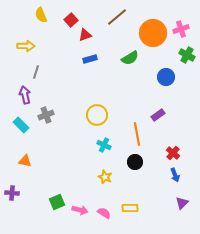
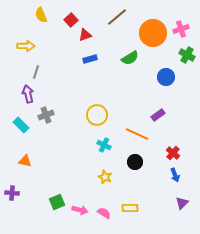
purple arrow: moved 3 px right, 1 px up
orange line: rotated 55 degrees counterclockwise
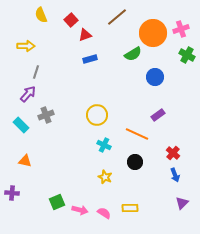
green semicircle: moved 3 px right, 4 px up
blue circle: moved 11 px left
purple arrow: rotated 54 degrees clockwise
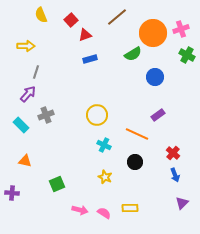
green square: moved 18 px up
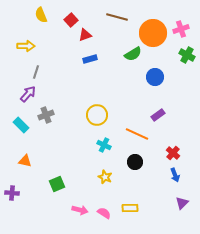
brown line: rotated 55 degrees clockwise
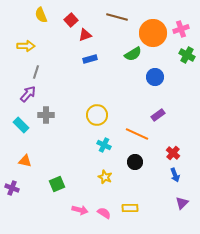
gray cross: rotated 21 degrees clockwise
purple cross: moved 5 px up; rotated 16 degrees clockwise
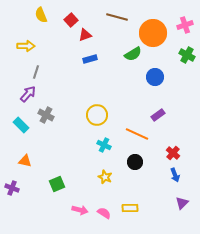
pink cross: moved 4 px right, 4 px up
gray cross: rotated 28 degrees clockwise
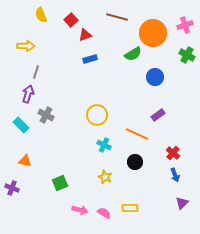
purple arrow: rotated 24 degrees counterclockwise
green square: moved 3 px right, 1 px up
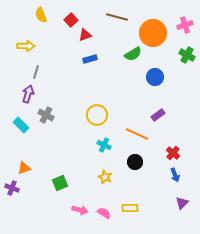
orange triangle: moved 1 px left, 7 px down; rotated 32 degrees counterclockwise
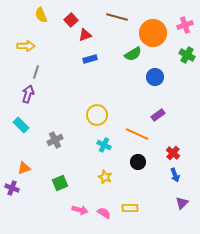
gray cross: moved 9 px right, 25 px down; rotated 35 degrees clockwise
black circle: moved 3 px right
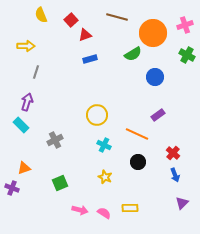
purple arrow: moved 1 px left, 8 px down
